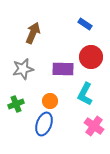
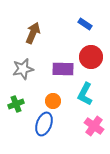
orange circle: moved 3 px right
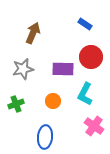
blue ellipse: moved 1 px right, 13 px down; rotated 15 degrees counterclockwise
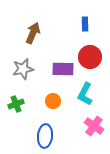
blue rectangle: rotated 56 degrees clockwise
red circle: moved 1 px left
blue ellipse: moved 1 px up
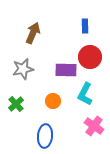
blue rectangle: moved 2 px down
purple rectangle: moved 3 px right, 1 px down
green cross: rotated 21 degrees counterclockwise
